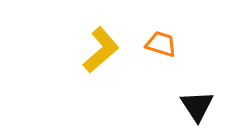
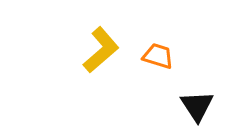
orange trapezoid: moved 3 px left, 12 px down
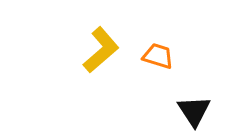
black triangle: moved 3 px left, 5 px down
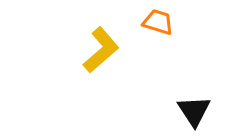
orange trapezoid: moved 34 px up
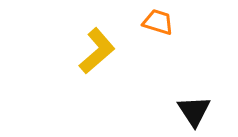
yellow L-shape: moved 4 px left, 1 px down
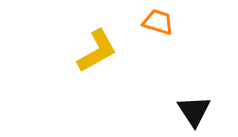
yellow L-shape: rotated 12 degrees clockwise
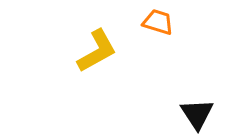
black triangle: moved 3 px right, 3 px down
